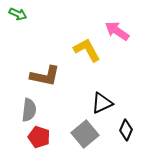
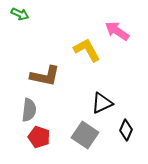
green arrow: moved 2 px right
gray square: moved 1 px down; rotated 16 degrees counterclockwise
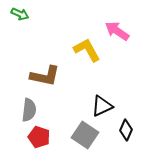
black triangle: moved 3 px down
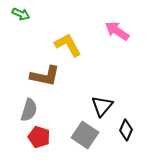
green arrow: moved 1 px right
yellow L-shape: moved 19 px left, 5 px up
black triangle: rotated 25 degrees counterclockwise
gray semicircle: rotated 10 degrees clockwise
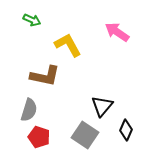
green arrow: moved 11 px right, 6 px down
pink arrow: moved 1 px down
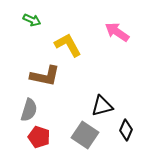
black triangle: rotated 35 degrees clockwise
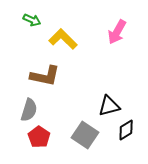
pink arrow: rotated 95 degrees counterclockwise
yellow L-shape: moved 5 px left, 6 px up; rotated 16 degrees counterclockwise
black triangle: moved 7 px right
black diamond: rotated 35 degrees clockwise
red pentagon: rotated 15 degrees clockwise
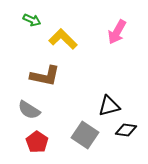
gray semicircle: rotated 105 degrees clockwise
black diamond: rotated 40 degrees clockwise
red pentagon: moved 2 px left, 5 px down
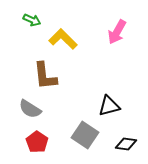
brown L-shape: rotated 72 degrees clockwise
gray semicircle: moved 1 px right, 1 px up
black diamond: moved 14 px down
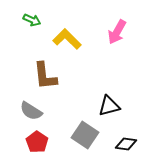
yellow L-shape: moved 4 px right
gray semicircle: moved 1 px right, 2 px down
